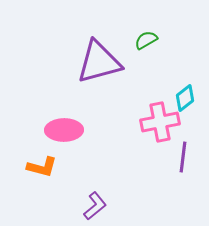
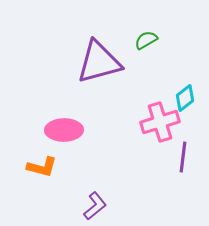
pink cross: rotated 6 degrees counterclockwise
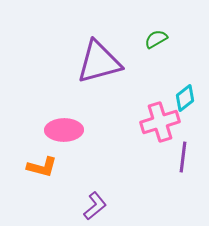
green semicircle: moved 10 px right, 1 px up
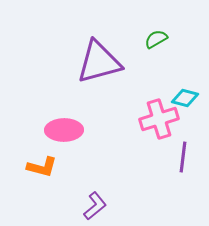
cyan diamond: rotated 52 degrees clockwise
pink cross: moved 1 px left, 3 px up
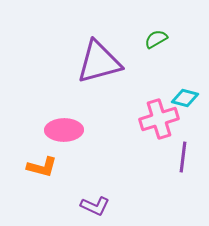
purple L-shape: rotated 64 degrees clockwise
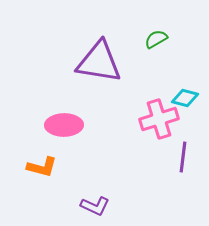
purple triangle: rotated 24 degrees clockwise
pink ellipse: moved 5 px up
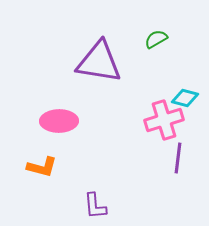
pink cross: moved 5 px right, 1 px down
pink ellipse: moved 5 px left, 4 px up
purple line: moved 5 px left, 1 px down
purple L-shape: rotated 60 degrees clockwise
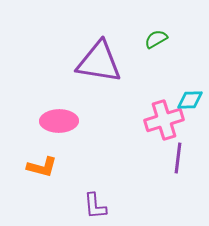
cyan diamond: moved 5 px right, 2 px down; rotated 16 degrees counterclockwise
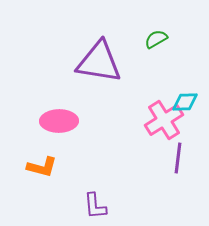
cyan diamond: moved 5 px left, 2 px down
pink cross: rotated 15 degrees counterclockwise
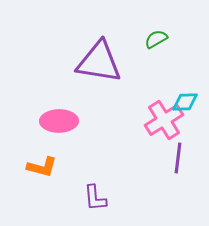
purple L-shape: moved 8 px up
